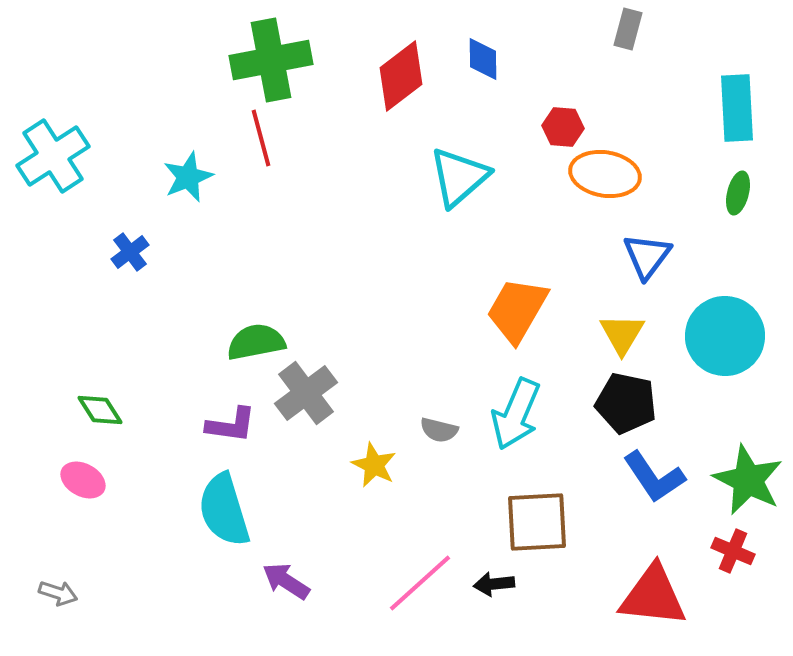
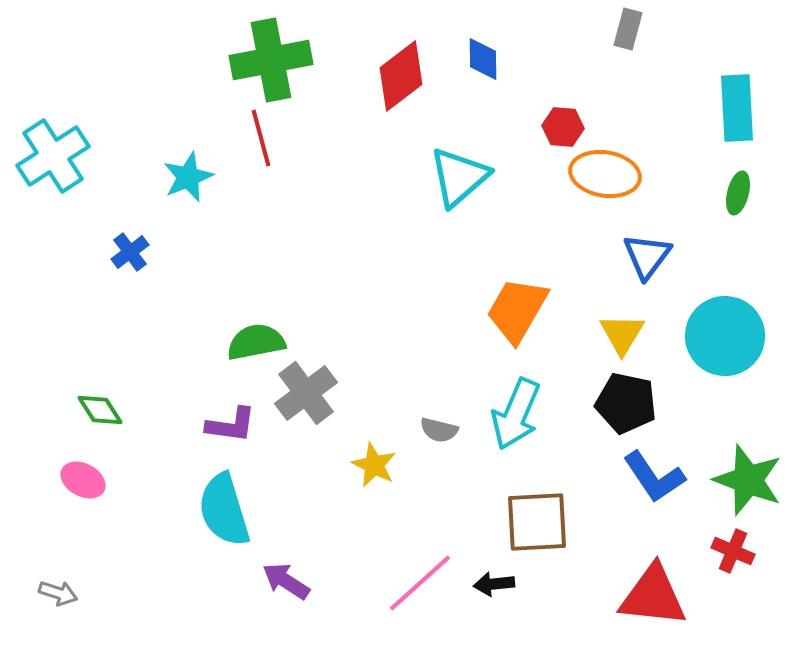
green star: rotated 6 degrees counterclockwise
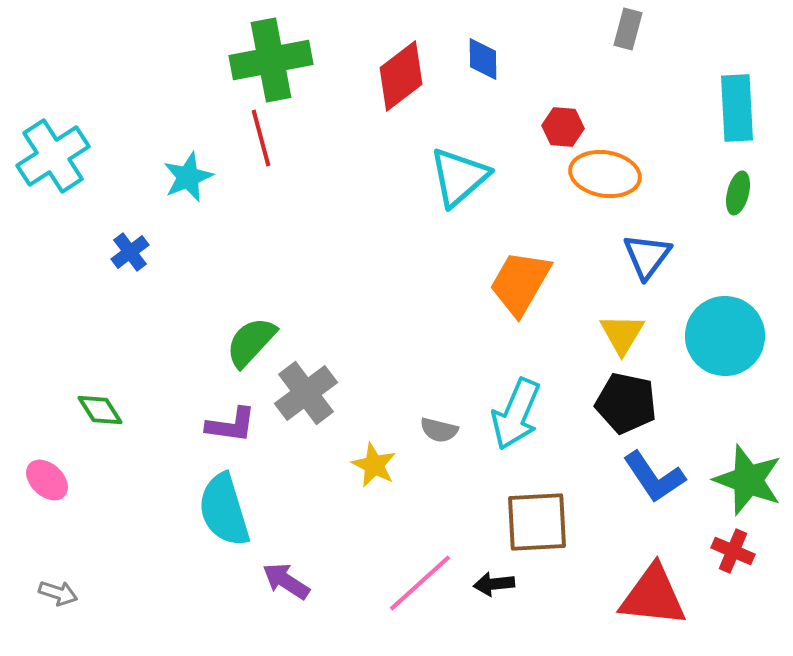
orange trapezoid: moved 3 px right, 27 px up
green semicircle: moved 5 px left; rotated 36 degrees counterclockwise
pink ellipse: moved 36 px left; rotated 15 degrees clockwise
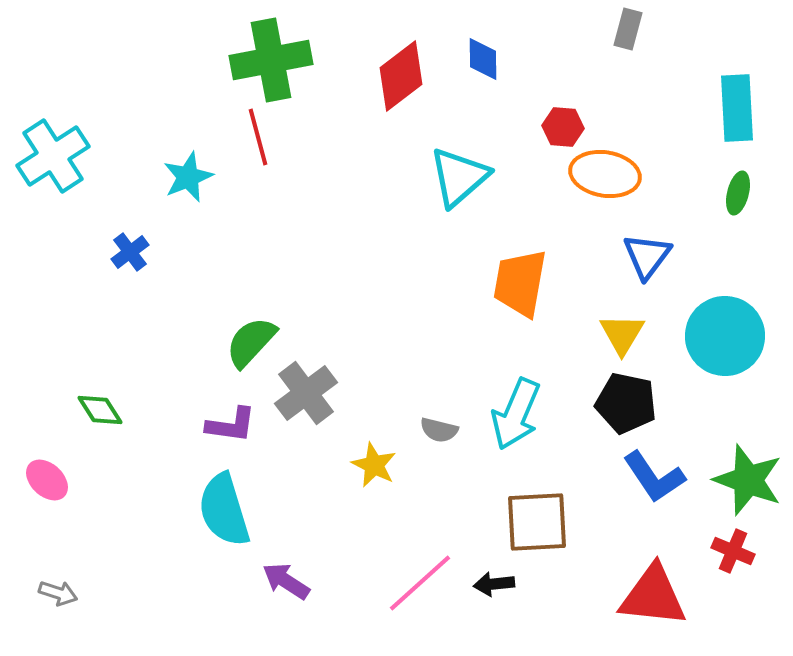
red line: moved 3 px left, 1 px up
orange trapezoid: rotated 20 degrees counterclockwise
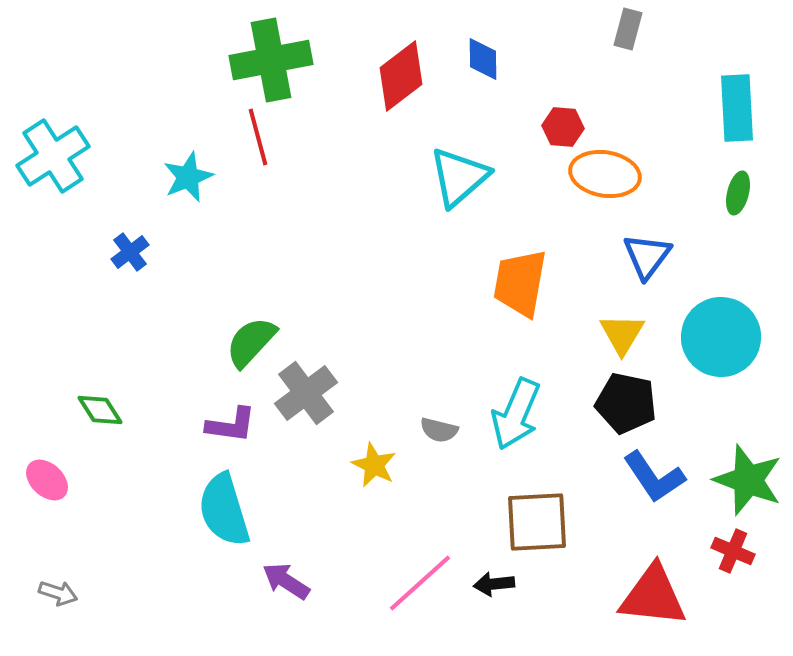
cyan circle: moved 4 px left, 1 px down
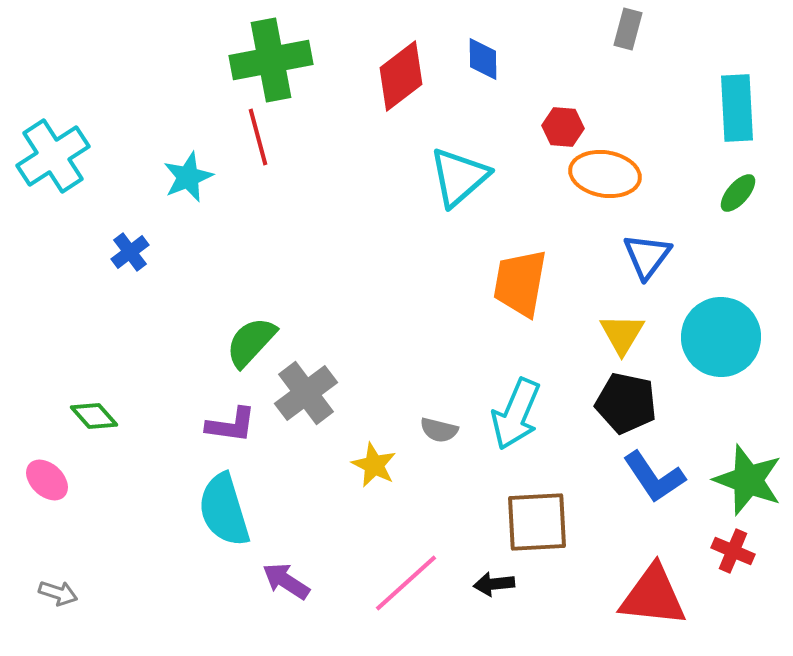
green ellipse: rotated 27 degrees clockwise
green diamond: moved 6 px left, 6 px down; rotated 9 degrees counterclockwise
pink line: moved 14 px left
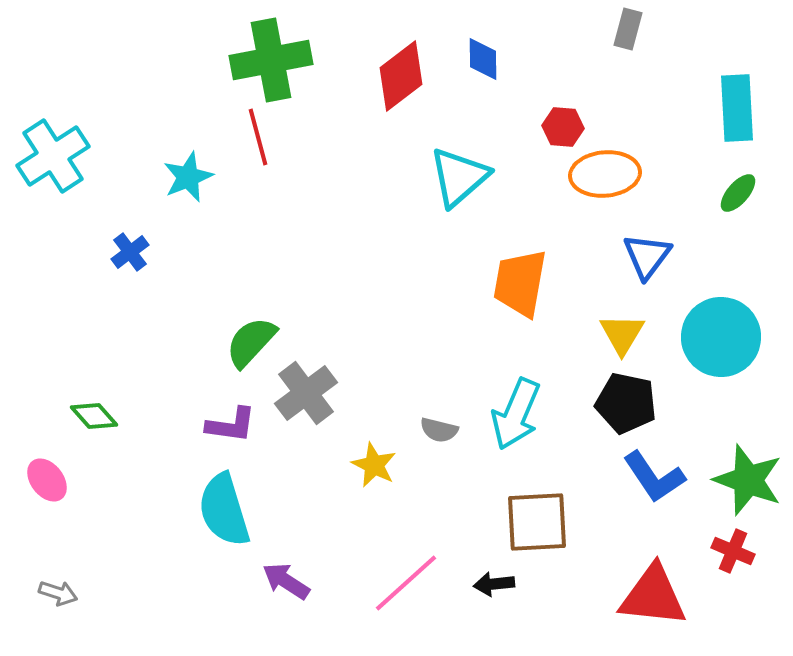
orange ellipse: rotated 14 degrees counterclockwise
pink ellipse: rotated 9 degrees clockwise
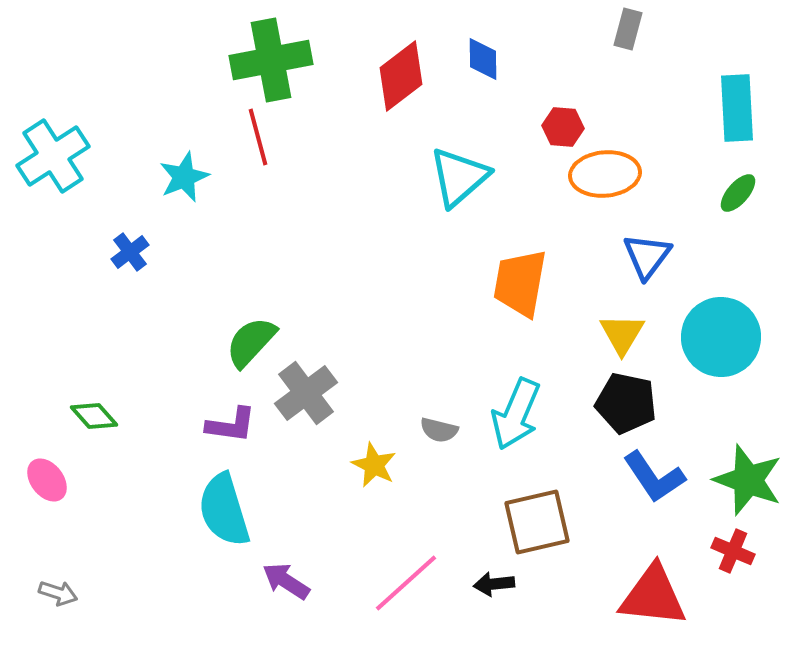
cyan star: moved 4 px left
brown square: rotated 10 degrees counterclockwise
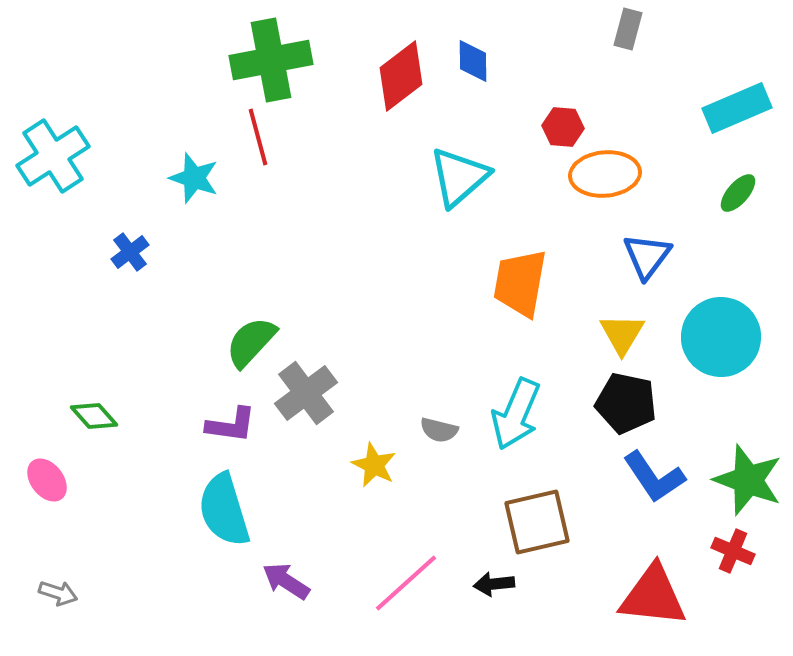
blue diamond: moved 10 px left, 2 px down
cyan rectangle: rotated 70 degrees clockwise
cyan star: moved 10 px right, 1 px down; rotated 30 degrees counterclockwise
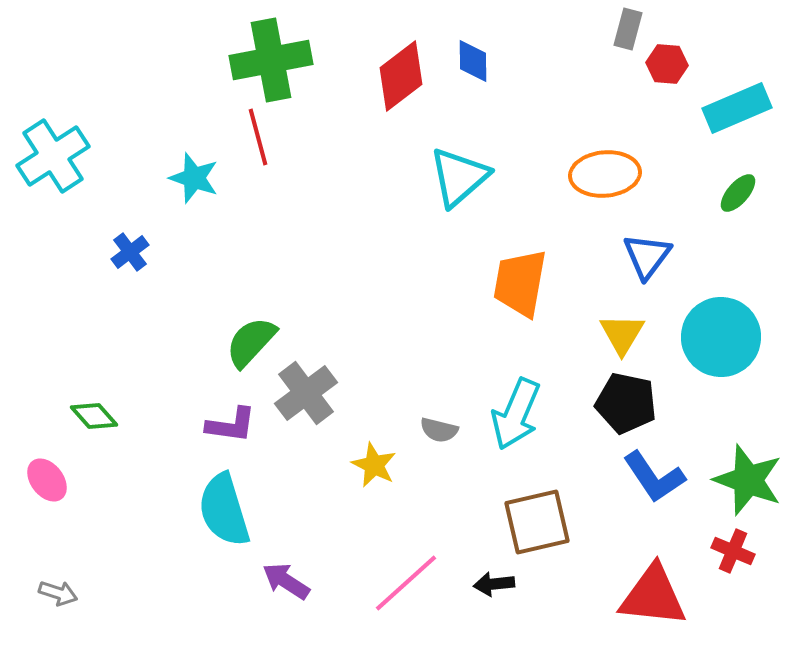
red hexagon: moved 104 px right, 63 px up
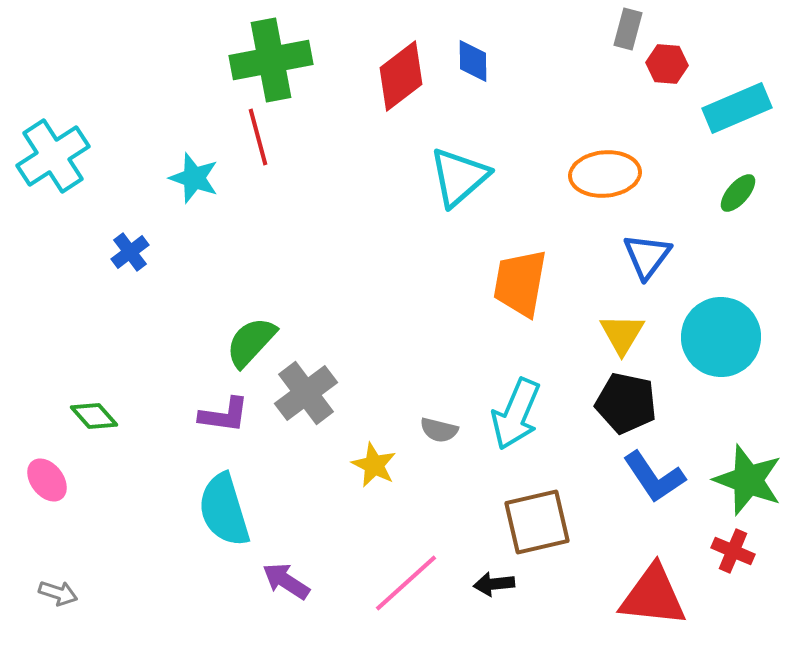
purple L-shape: moved 7 px left, 10 px up
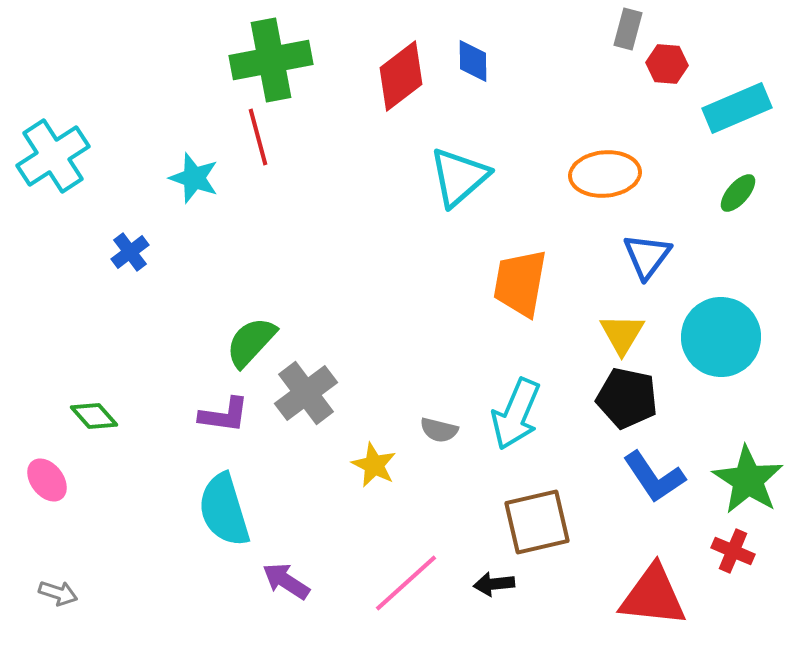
black pentagon: moved 1 px right, 5 px up
green star: rotated 12 degrees clockwise
